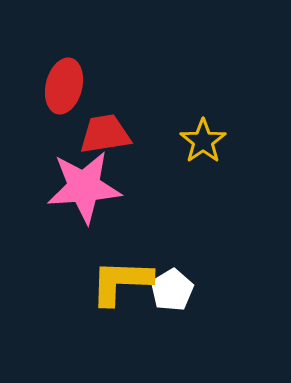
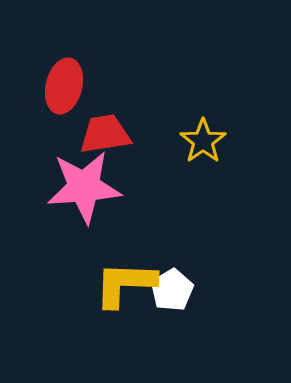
yellow L-shape: moved 4 px right, 2 px down
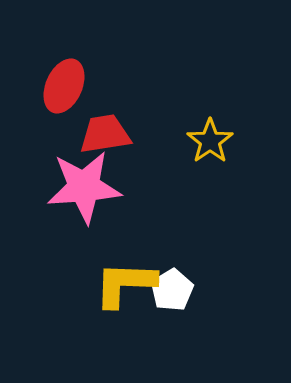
red ellipse: rotated 10 degrees clockwise
yellow star: moved 7 px right
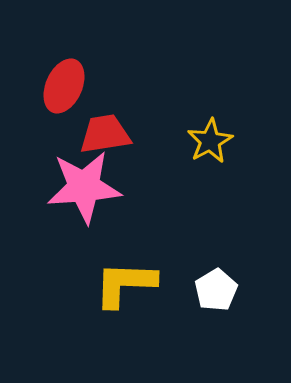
yellow star: rotated 6 degrees clockwise
white pentagon: moved 44 px right
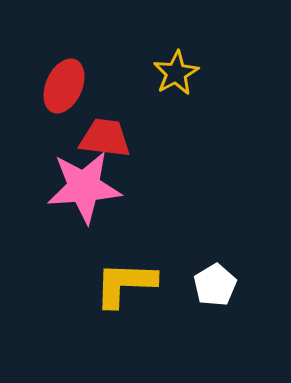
red trapezoid: moved 4 px down; rotated 16 degrees clockwise
yellow star: moved 34 px left, 68 px up
white pentagon: moved 1 px left, 5 px up
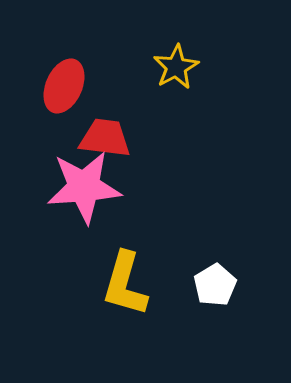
yellow star: moved 6 px up
yellow L-shape: rotated 76 degrees counterclockwise
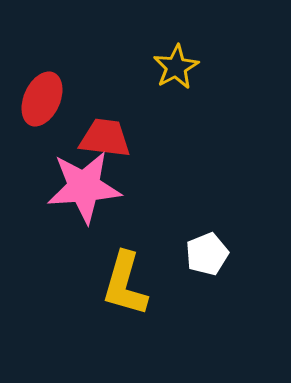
red ellipse: moved 22 px left, 13 px down
white pentagon: moved 8 px left, 31 px up; rotated 9 degrees clockwise
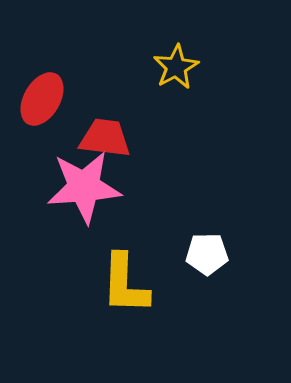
red ellipse: rotated 6 degrees clockwise
white pentagon: rotated 21 degrees clockwise
yellow L-shape: rotated 14 degrees counterclockwise
